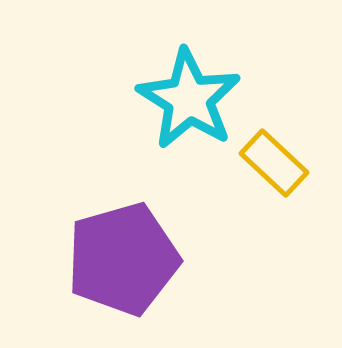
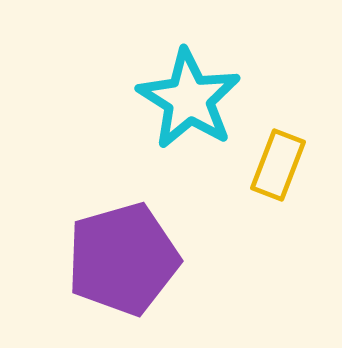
yellow rectangle: moved 4 px right, 2 px down; rotated 68 degrees clockwise
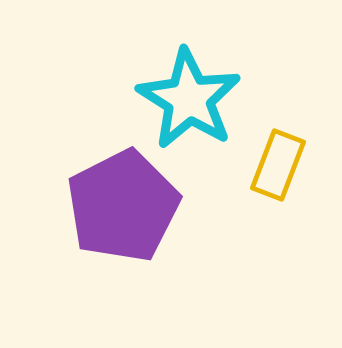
purple pentagon: moved 53 px up; rotated 11 degrees counterclockwise
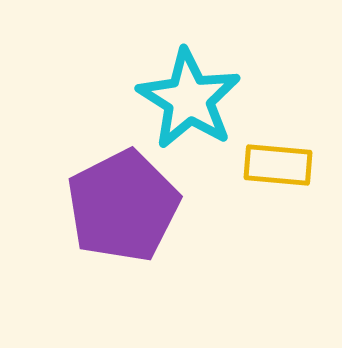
yellow rectangle: rotated 74 degrees clockwise
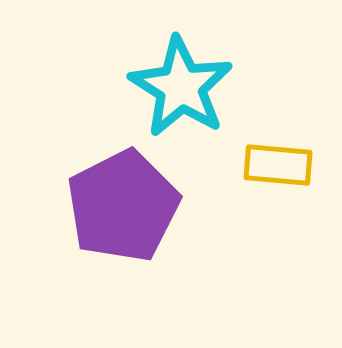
cyan star: moved 8 px left, 12 px up
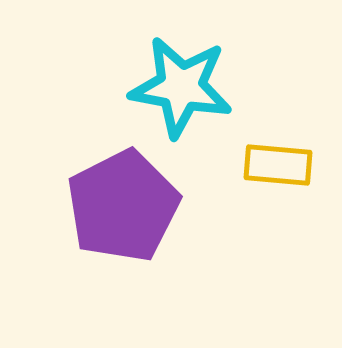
cyan star: rotated 22 degrees counterclockwise
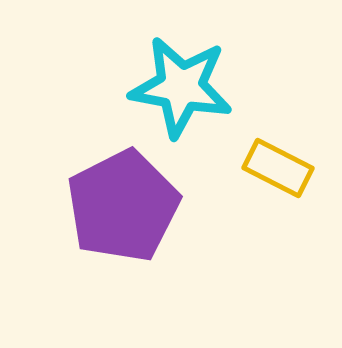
yellow rectangle: moved 3 px down; rotated 22 degrees clockwise
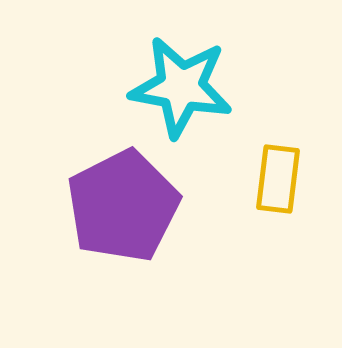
yellow rectangle: moved 11 px down; rotated 70 degrees clockwise
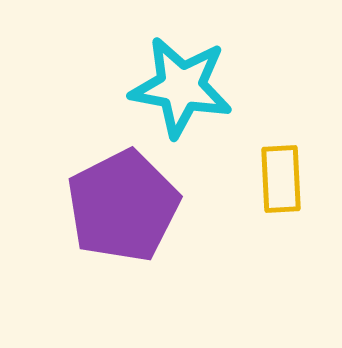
yellow rectangle: moved 3 px right; rotated 10 degrees counterclockwise
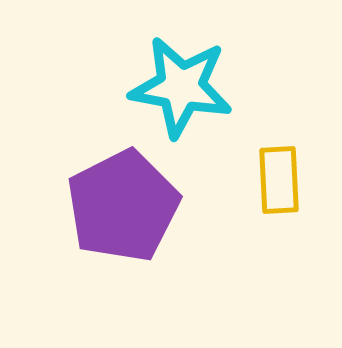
yellow rectangle: moved 2 px left, 1 px down
